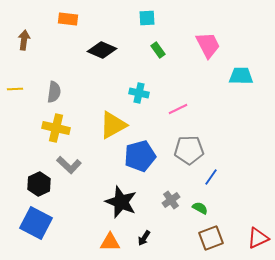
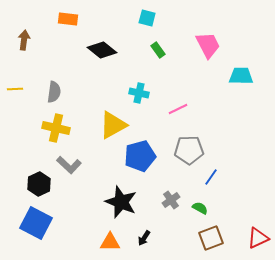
cyan square: rotated 18 degrees clockwise
black diamond: rotated 16 degrees clockwise
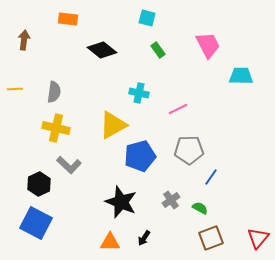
red triangle: rotated 25 degrees counterclockwise
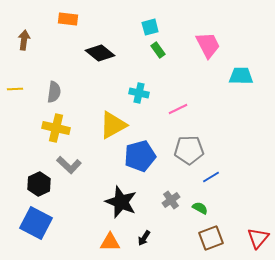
cyan square: moved 3 px right, 9 px down; rotated 30 degrees counterclockwise
black diamond: moved 2 px left, 3 px down
blue line: rotated 24 degrees clockwise
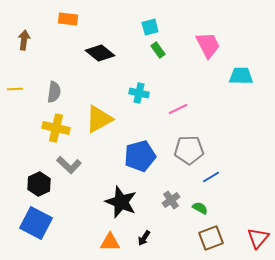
yellow triangle: moved 14 px left, 6 px up
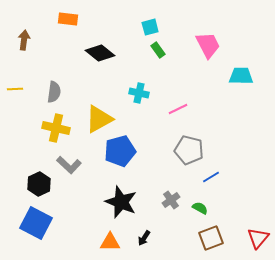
gray pentagon: rotated 16 degrees clockwise
blue pentagon: moved 20 px left, 5 px up
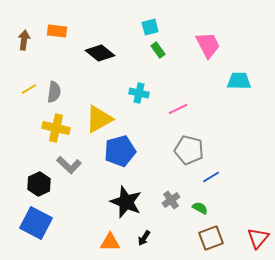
orange rectangle: moved 11 px left, 12 px down
cyan trapezoid: moved 2 px left, 5 px down
yellow line: moved 14 px right; rotated 28 degrees counterclockwise
black star: moved 5 px right
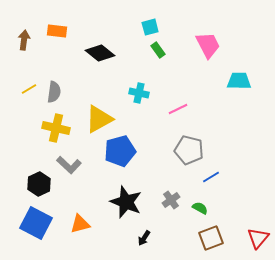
orange triangle: moved 30 px left, 18 px up; rotated 15 degrees counterclockwise
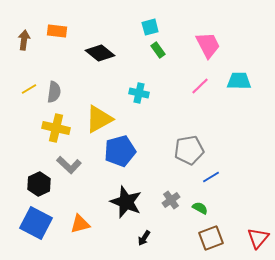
pink line: moved 22 px right, 23 px up; rotated 18 degrees counterclockwise
gray pentagon: rotated 24 degrees counterclockwise
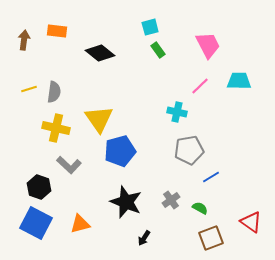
yellow line: rotated 14 degrees clockwise
cyan cross: moved 38 px right, 19 px down
yellow triangle: rotated 36 degrees counterclockwise
black hexagon: moved 3 px down; rotated 15 degrees counterclockwise
red triangle: moved 7 px left, 16 px up; rotated 35 degrees counterclockwise
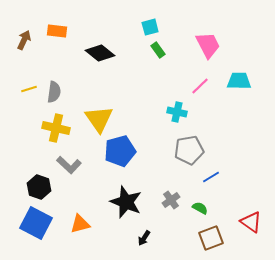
brown arrow: rotated 18 degrees clockwise
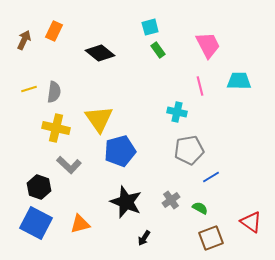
orange rectangle: moved 3 px left; rotated 72 degrees counterclockwise
pink line: rotated 60 degrees counterclockwise
